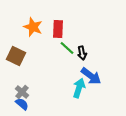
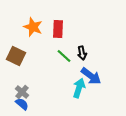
green line: moved 3 px left, 8 px down
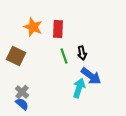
green line: rotated 28 degrees clockwise
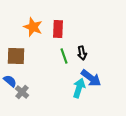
brown square: rotated 24 degrees counterclockwise
blue arrow: moved 2 px down
blue semicircle: moved 12 px left, 23 px up
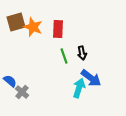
brown square: moved 34 px up; rotated 18 degrees counterclockwise
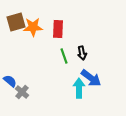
orange star: rotated 24 degrees counterclockwise
cyan arrow: rotated 18 degrees counterclockwise
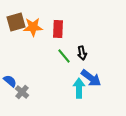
green line: rotated 21 degrees counterclockwise
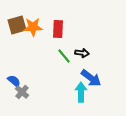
brown square: moved 1 px right, 3 px down
black arrow: rotated 72 degrees counterclockwise
blue semicircle: moved 4 px right
cyan arrow: moved 2 px right, 4 px down
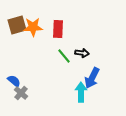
blue arrow: moved 1 px right; rotated 80 degrees clockwise
gray cross: moved 1 px left, 1 px down
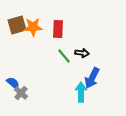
blue semicircle: moved 1 px left, 2 px down
